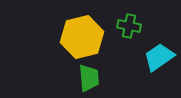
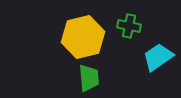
yellow hexagon: moved 1 px right
cyan trapezoid: moved 1 px left
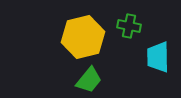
cyan trapezoid: rotated 56 degrees counterclockwise
green trapezoid: moved 2 px down; rotated 44 degrees clockwise
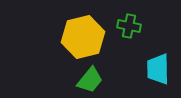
cyan trapezoid: moved 12 px down
green trapezoid: moved 1 px right
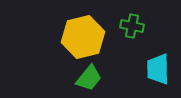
green cross: moved 3 px right
green trapezoid: moved 1 px left, 2 px up
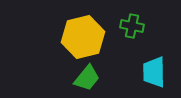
cyan trapezoid: moved 4 px left, 3 px down
green trapezoid: moved 2 px left
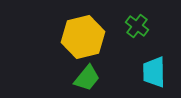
green cross: moved 5 px right; rotated 25 degrees clockwise
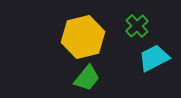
green cross: rotated 10 degrees clockwise
cyan trapezoid: moved 14 px up; rotated 64 degrees clockwise
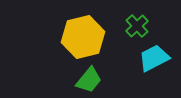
green trapezoid: moved 2 px right, 2 px down
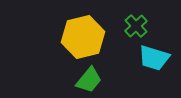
green cross: moved 1 px left
cyan trapezoid: rotated 136 degrees counterclockwise
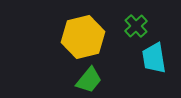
cyan trapezoid: rotated 64 degrees clockwise
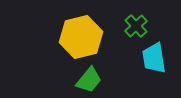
yellow hexagon: moved 2 px left
